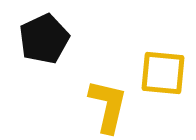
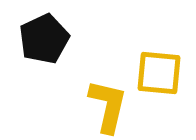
yellow square: moved 4 px left
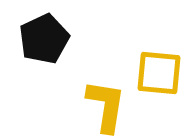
yellow L-shape: moved 2 px left; rotated 4 degrees counterclockwise
